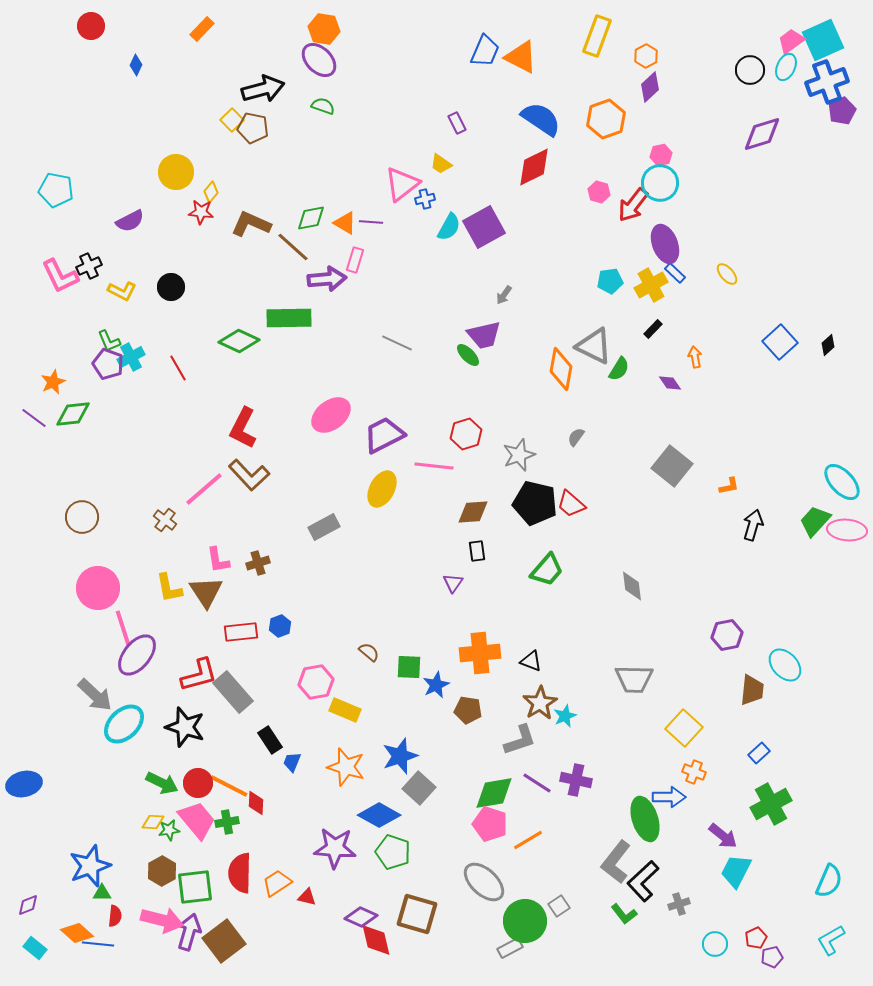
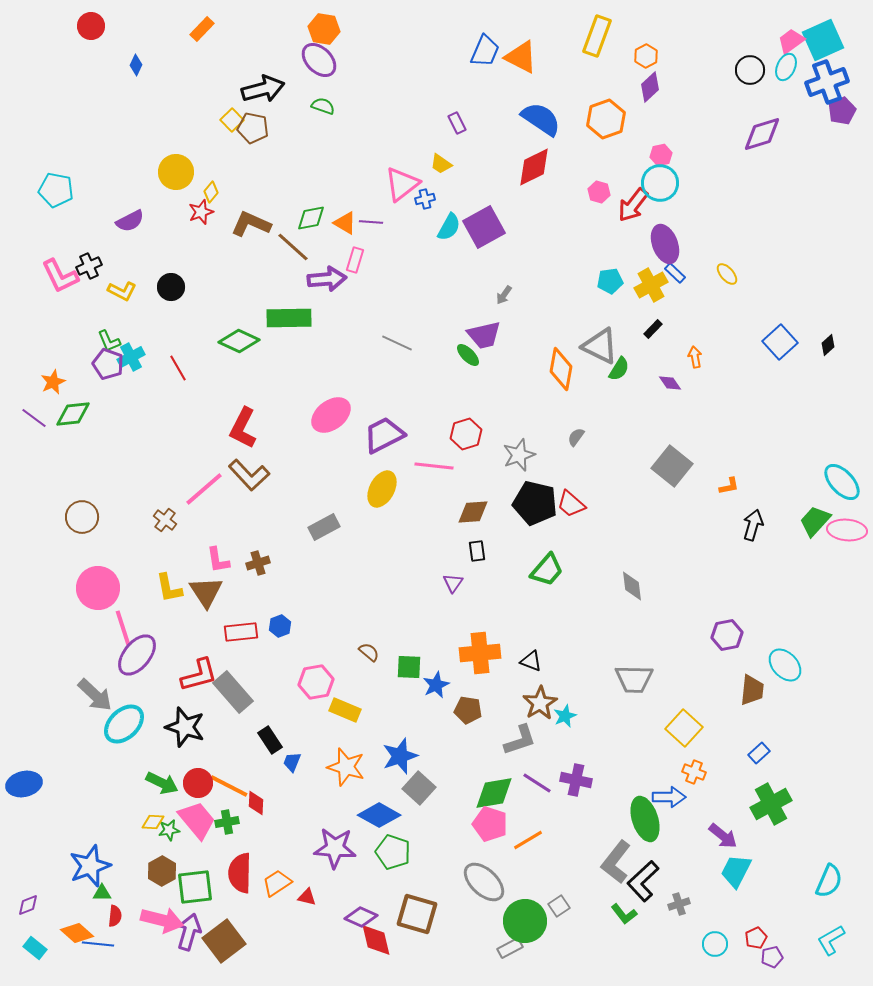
red star at (201, 212): rotated 25 degrees counterclockwise
gray triangle at (594, 346): moved 6 px right
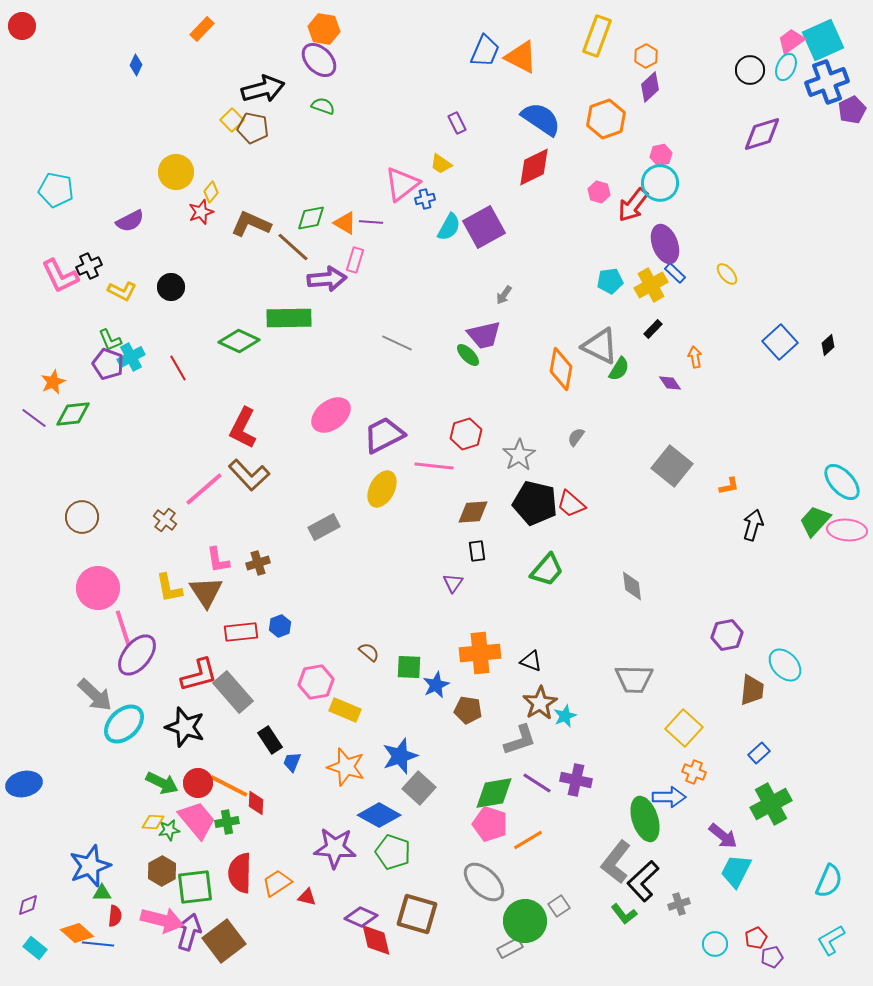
red circle at (91, 26): moved 69 px left
purple pentagon at (842, 111): moved 10 px right, 1 px up
green L-shape at (109, 341): moved 1 px right, 1 px up
gray star at (519, 455): rotated 12 degrees counterclockwise
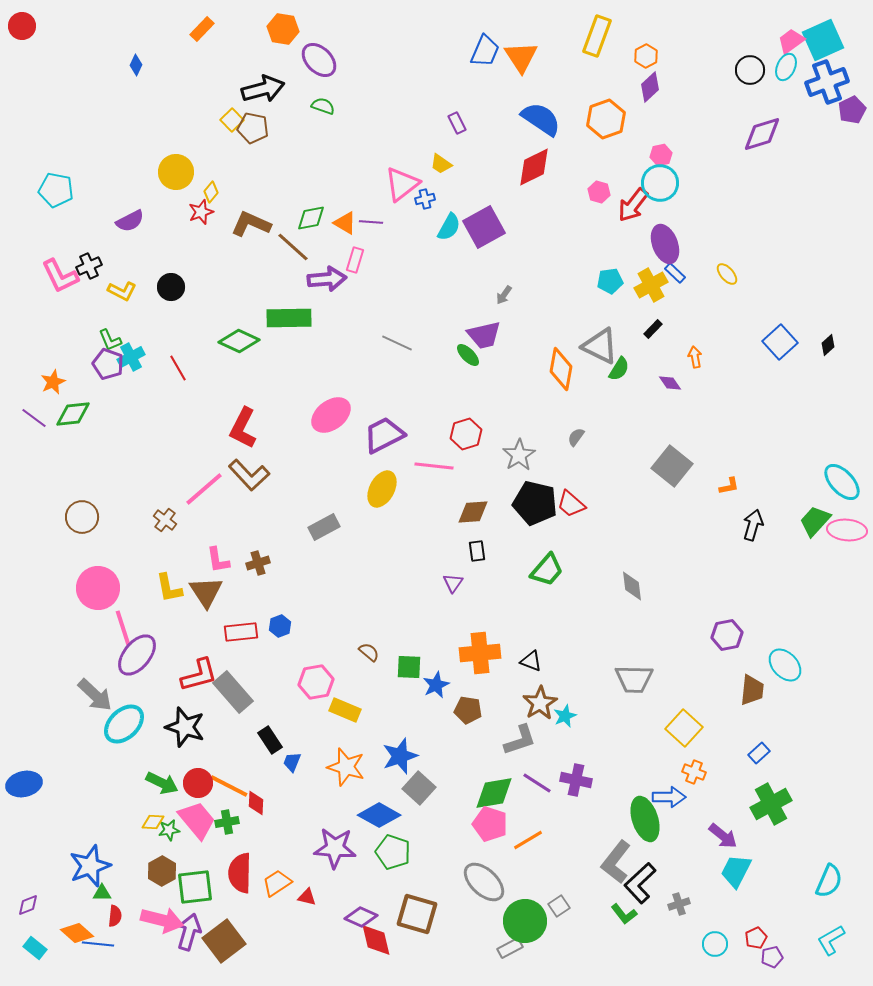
orange hexagon at (324, 29): moved 41 px left
orange triangle at (521, 57): rotated 30 degrees clockwise
black L-shape at (643, 881): moved 3 px left, 2 px down
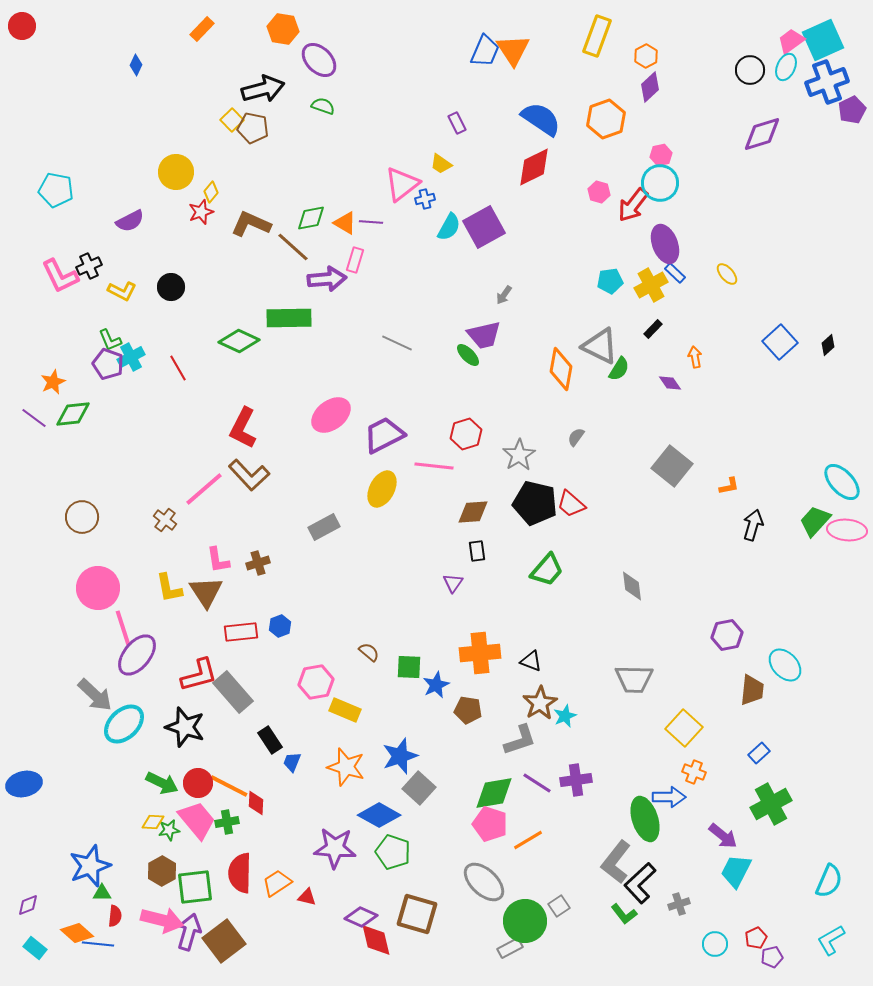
orange triangle at (521, 57): moved 8 px left, 7 px up
purple cross at (576, 780): rotated 20 degrees counterclockwise
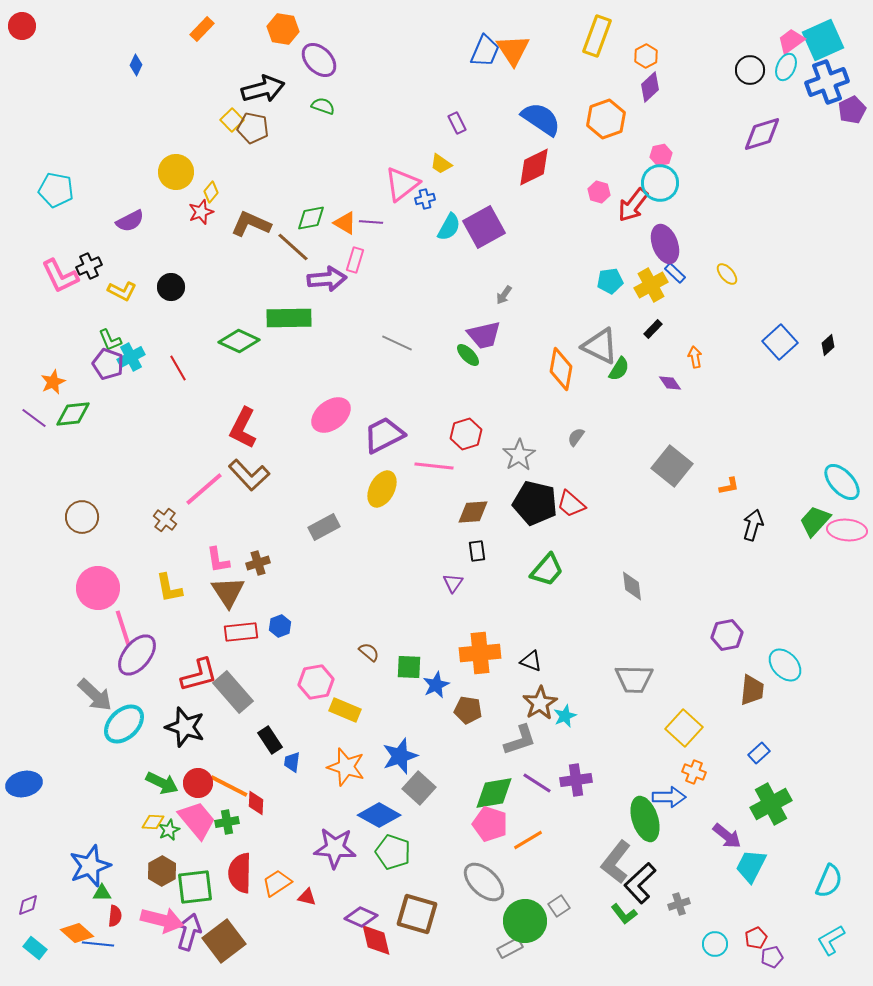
brown triangle at (206, 592): moved 22 px right
blue trapezoid at (292, 762): rotated 15 degrees counterclockwise
green star at (169, 830): rotated 15 degrees counterclockwise
purple arrow at (723, 836): moved 4 px right
cyan trapezoid at (736, 871): moved 15 px right, 5 px up
